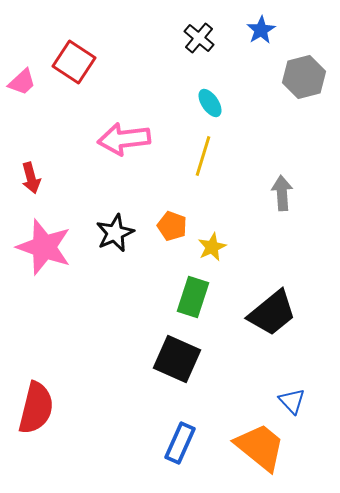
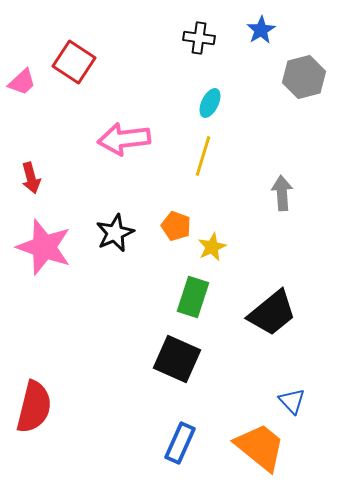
black cross: rotated 32 degrees counterclockwise
cyan ellipse: rotated 60 degrees clockwise
orange pentagon: moved 4 px right
red semicircle: moved 2 px left, 1 px up
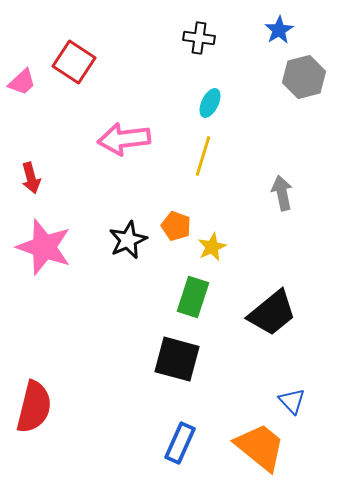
blue star: moved 18 px right
gray arrow: rotated 8 degrees counterclockwise
black star: moved 13 px right, 7 px down
black square: rotated 9 degrees counterclockwise
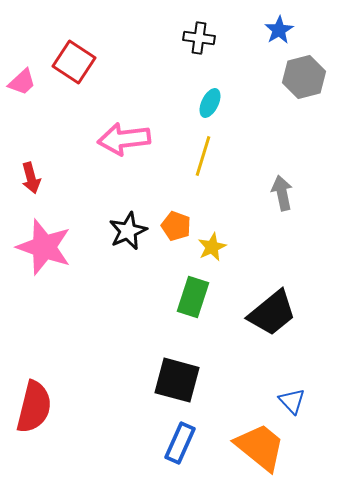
black star: moved 9 px up
black square: moved 21 px down
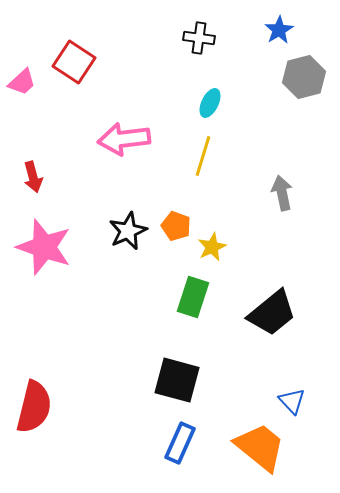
red arrow: moved 2 px right, 1 px up
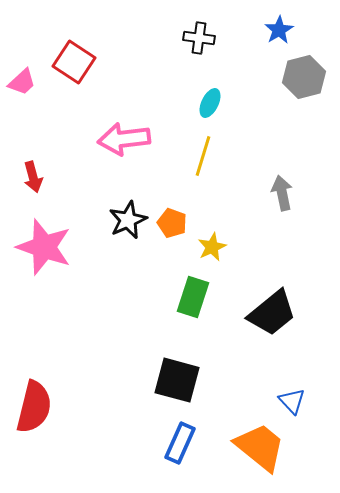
orange pentagon: moved 4 px left, 3 px up
black star: moved 11 px up
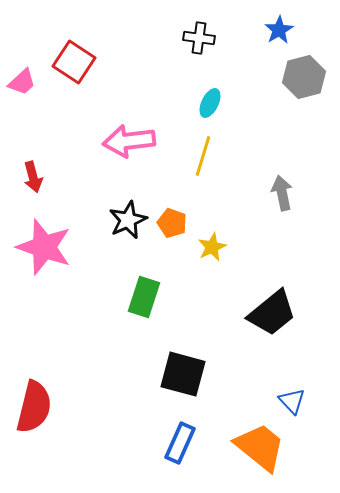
pink arrow: moved 5 px right, 2 px down
green rectangle: moved 49 px left
black square: moved 6 px right, 6 px up
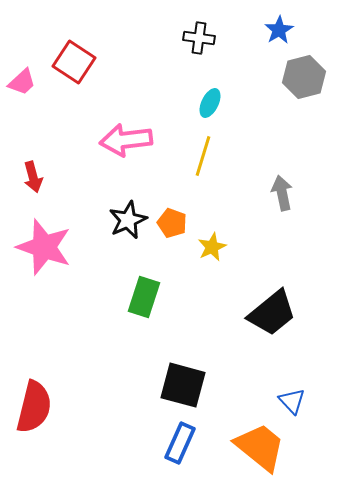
pink arrow: moved 3 px left, 1 px up
black square: moved 11 px down
